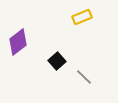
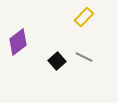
yellow rectangle: moved 2 px right; rotated 24 degrees counterclockwise
gray line: moved 20 px up; rotated 18 degrees counterclockwise
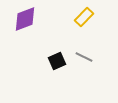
purple diamond: moved 7 px right, 23 px up; rotated 16 degrees clockwise
black square: rotated 18 degrees clockwise
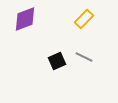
yellow rectangle: moved 2 px down
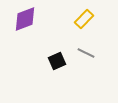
gray line: moved 2 px right, 4 px up
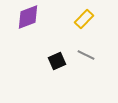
purple diamond: moved 3 px right, 2 px up
gray line: moved 2 px down
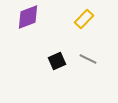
gray line: moved 2 px right, 4 px down
